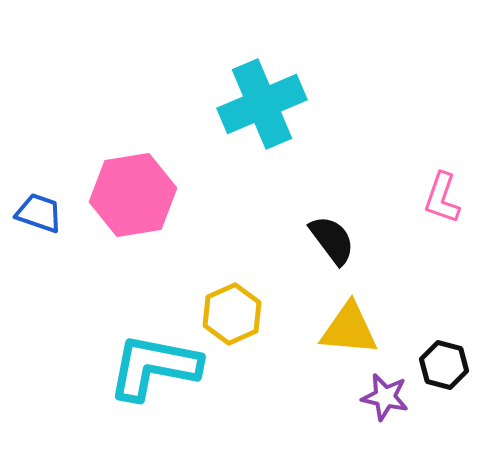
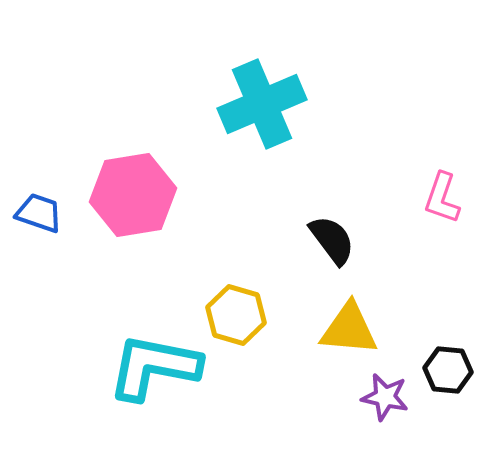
yellow hexagon: moved 4 px right, 1 px down; rotated 20 degrees counterclockwise
black hexagon: moved 4 px right, 5 px down; rotated 9 degrees counterclockwise
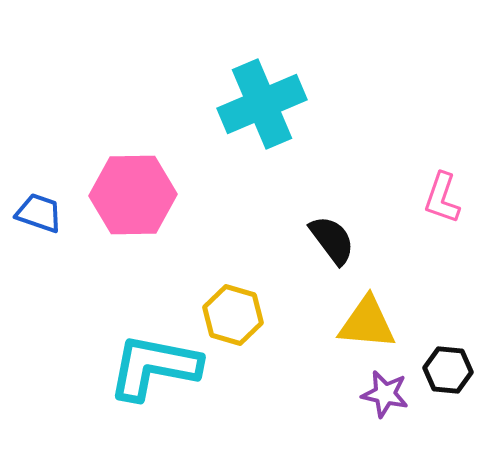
pink hexagon: rotated 8 degrees clockwise
yellow hexagon: moved 3 px left
yellow triangle: moved 18 px right, 6 px up
purple star: moved 3 px up
